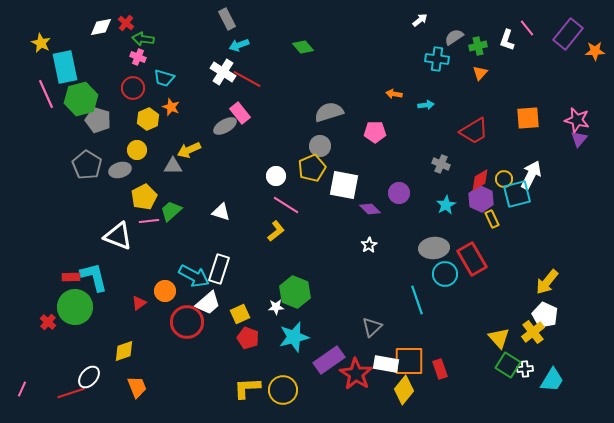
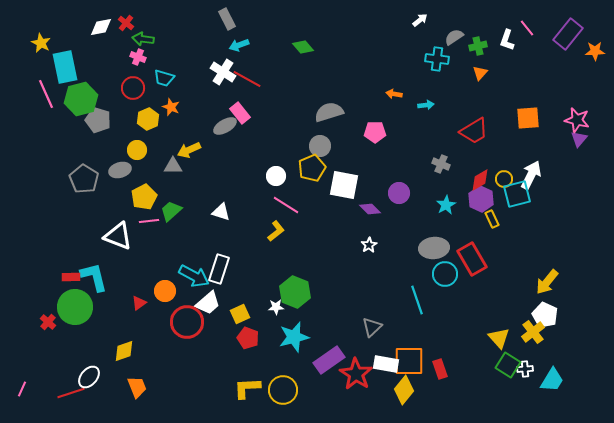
gray pentagon at (87, 165): moved 3 px left, 14 px down
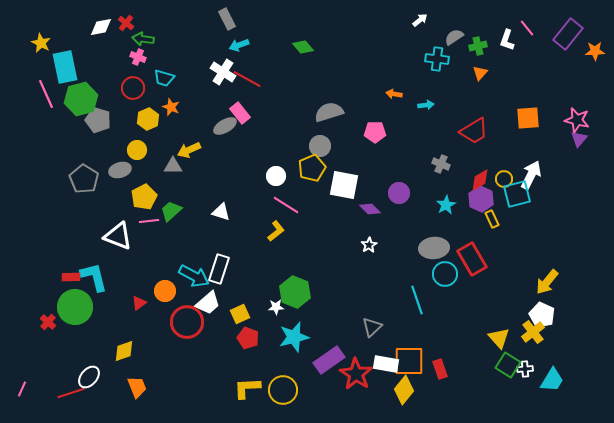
white pentagon at (545, 315): moved 3 px left
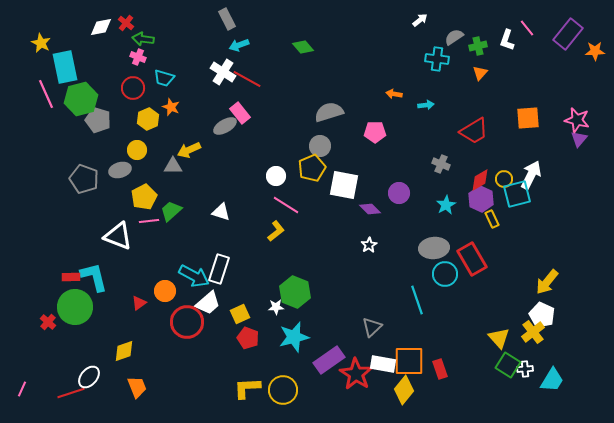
gray pentagon at (84, 179): rotated 12 degrees counterclockwise
white rectangle at (386, 364): moved 3 px left
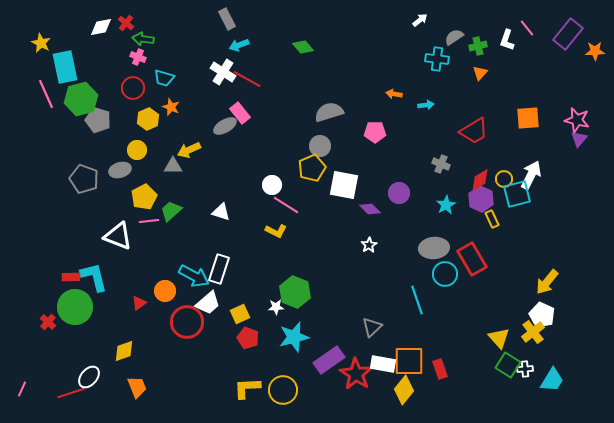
white circle at (276, 176): moved 4 px left, 9 px down
yellow L-shape at (276, 231): rotated 65 degrees clockwise
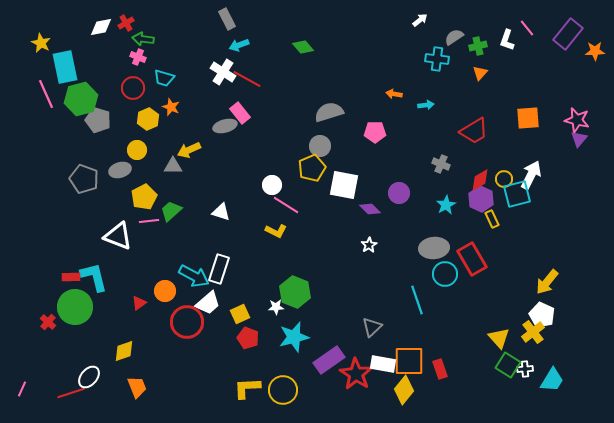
red cross at (126, 23): rotated 21 degrees clockwise
gray ellipse at (225, 126): rotated 15 degrees clockwise
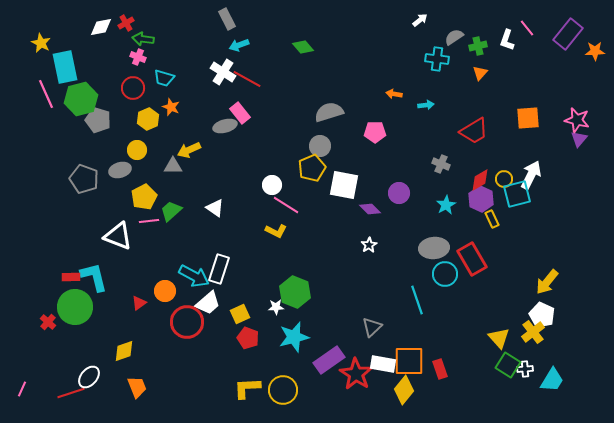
white triangle at (221, 212): moved 6 px left, 4 px up; rotated 18 degrees clockwise
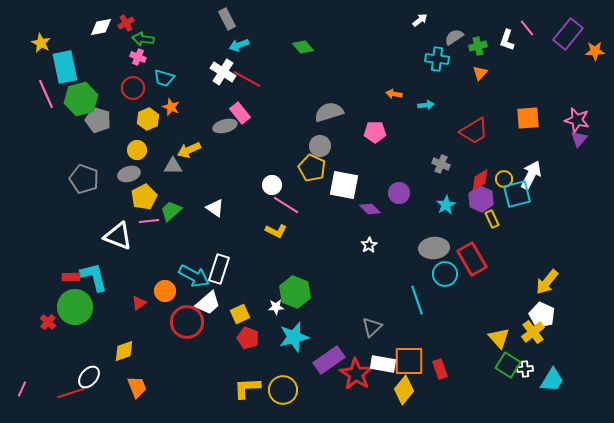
yellow pentagon at (312, 168): rotated 24 degrees counterclockwise
gray ellipse at (120, 170): moved 9 px right, 4 px down
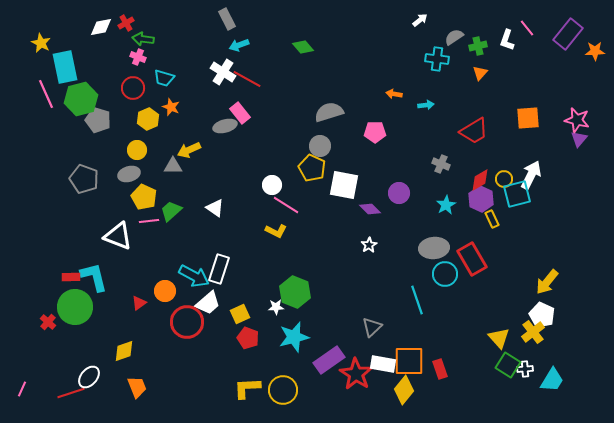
yellow pentagon at (144, 197): rotated 20 degrees counterclockwise
